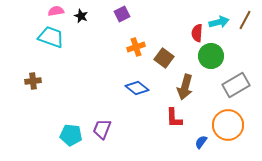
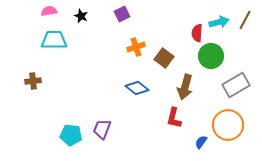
pink semicircle: moved 7 px left
cyan trapezoid: moved 3 px right, 3 px down; rotated 20 degrees counterclockwise
red L-shape: rotated 15 degrees clockwise
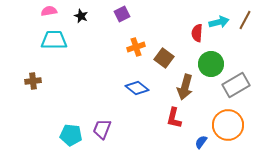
green circle: moved 8 px down
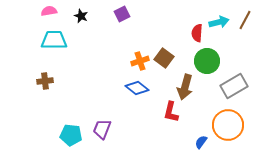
orange cross: moved 4 px right, 14 px down
green circle: moved 4 px left, 3 px up
brown cross: moved 12 px right
gray rectangle: moved 2 px left, 1 px down
red L-shape: moved 3 px left, 6 px up
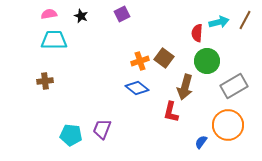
pink semicircle: moved 3 px down
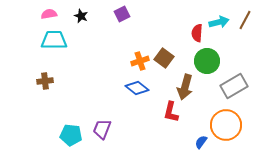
orange circle: moved 2 px left
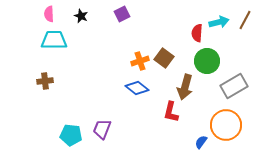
pink semicircle: rotated 84 degrees counterclockwise
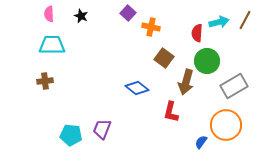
purple square: moved 6 px right, 1 px up; rotated 21 degrees counterclockwise
cyan trapezoid: moved 2 px left, 5 px down
orange cross: moved 11 px right, 34 px up; rotated 30 degrees clockwise
brown arrow: moved 1 px right, 5 px up
